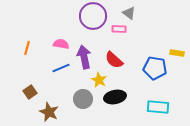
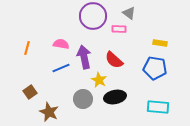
yellow rectangle: moved 17 px left, 10 px up
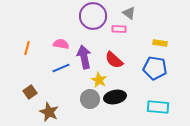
gray circle: moved 7 px right
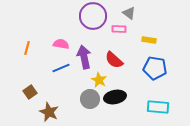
yellow rectangle: moved 11 px left, 3 px up
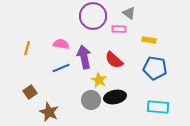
gray circle: moved 1 px right, 1 px down
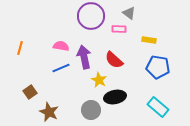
purple circle: moved 2 px left
pink semicircle: moved 2 px down
orange line: moved 7 px left
blue pentagon: moved 3 px right, 1 px up
gray circle: moved 10 px down
cyan rectangle: rotated 35 degrees clockwise
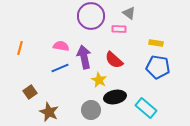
yellow rectangle: moved 7 px right, 3 px down
blue line: moved 1 px left
cyan rectangle: moved 12 px left, 1 px down
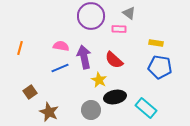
blue pentagon: moved 2 px right
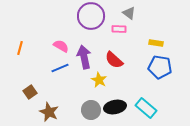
pink semicircle: rotated 21 degrees clockwise
black ellipse: moved 10 px down
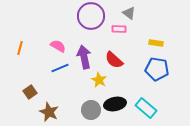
pink semicircle: moved 3 px left
blue pentagon: moved 3 px left, 2 px down
black ellipse: moved 3 px up
